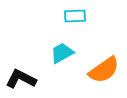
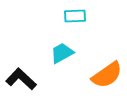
orange semicircle: moved 3 px right, 5 px down
black L-shape: rotated 16 degrees clockwise
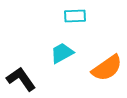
orange semicircle: moved 7 px up
black L-shape: rotated 12 degrees clockwise
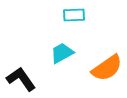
cyan rectangle: moved 1 px left, 1 px up
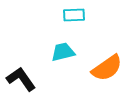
cyan trapezoid: moved 1 px right, 1 px up; rotated 15 degrees clockwise
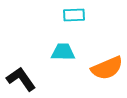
cyan trapezoid: rotated 15 degrees clockwise
orange semicircle: rotated 12 degrees clockwise
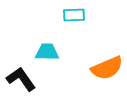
cyan trapezoid: moved 16 px left
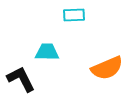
black L-shape: rotated 8 degrees clockwise
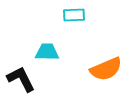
orange semicircle: moved 1 px left, 1 px down
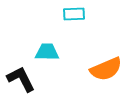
cyan rectangle: moved 1 px up
